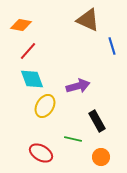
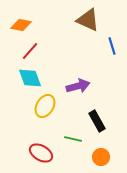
red line: moved 2 px right
cyan diamond: moved 2 px left, 1 px up
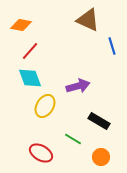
black rectangle: moved 2 px right; rotated 30 degrees counterclockwise
green line: rotated 18 degrees clockwise
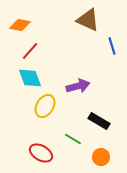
orange diamond: moved 1 px left
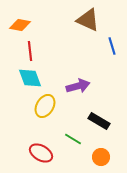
red line: rotated 48 degrees counterclockwise
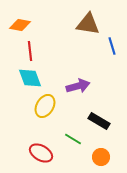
brown triangle: moved 4 px down; rotated 15 degrees counterclockwise
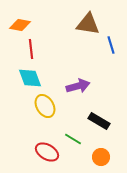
blue line: moved 1 px left, 1 px up
red line: moved 1 px right, 2 px up
yellow ellipse: rotated 60 degrees counterclockwise
red ellipse: moved 6 px right, 1 px up
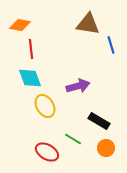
orange circle: moved 5 px right, 9 px up
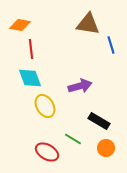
purple arrow: moved 2 px right
